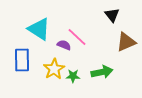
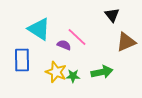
yellow star: moved 2 px right, 3 px down; rotated 20 degrees counterclockwise
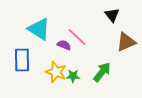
green arrow: rotated 40 degrees counterclockwise
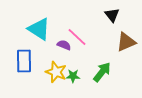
blue rectangle: moved 2 px right, 1 px down
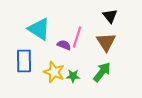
black triangle: moved 2 px left, 1 px down
pink line: rotated 65 degrees clockwise
brown triangle: moved 20 px left; rotated 40 degrees counterclockwise
yellow star: moved 2 px left
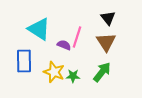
black triangle: moved 2 px left, 2 px down
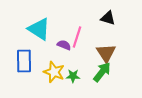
black triangle: rotated 35 degrees counterclockwise
brown triangle: moved 11 px down
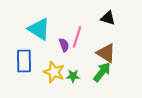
purple semicircle: rotated 48 degrees clockwise
brown triangle: rotated 25 degrees counterclockwise
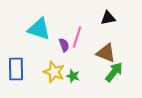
black triangle: rotated 28 degrees counterclockwise
cyan triangle: rotated 15 degrees counterclockwise
brown triangle: rotated 10 degrees counterclockwise
blue rectangle: moved 8 px left, 8 px down
green arrow: moved 12 px right
green star: rotated 16 degrees clockwise
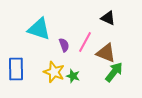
black triangle: rotated 35 degrees clockwise
pink line: moved 8 px right, 5 px down; rotated 10 degrees clockwise
